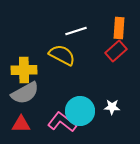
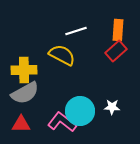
orange rectangle: moved 1 px left, 2 px down
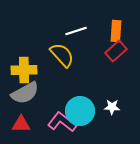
orange rectangle: moved 2 px left, 1 px down
yellow semicircle: rotated 20 degrees clockwise
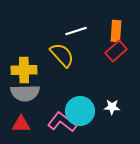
gray semicircle: rotated 28 degrees clockwise
